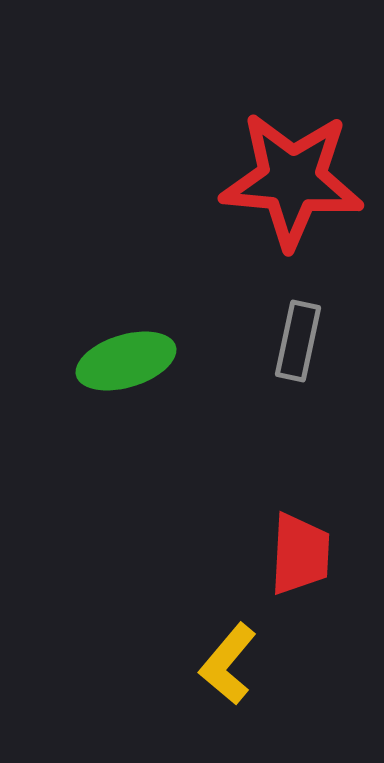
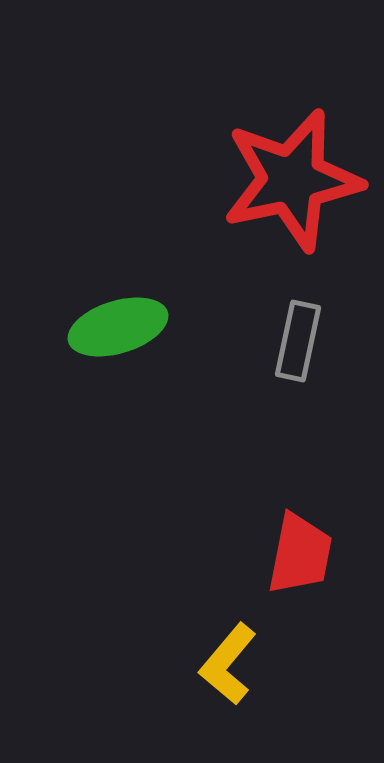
red star: rotated 17 degrees counterclockwise
green ellipse: moved 8 px left, 34 px up
red trapezoid: rotated 8 degrees clockwise
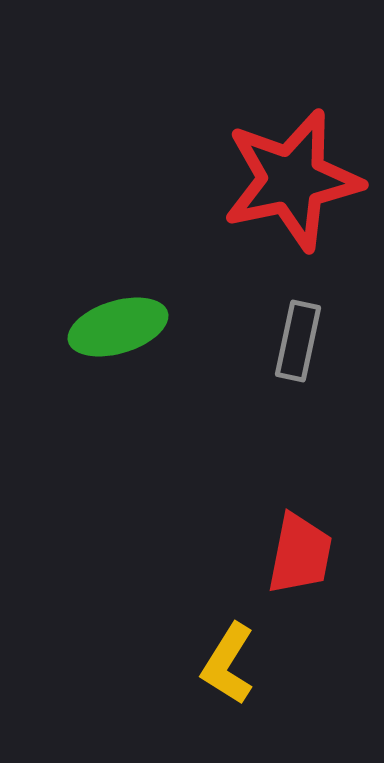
yellow L-shape: rotated 8 degrees counterclockwise
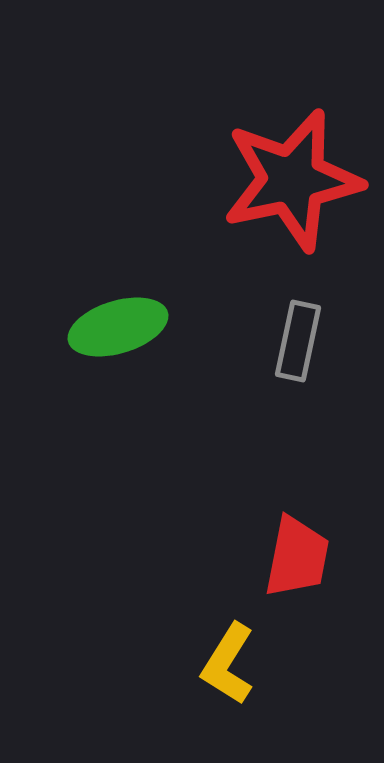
red trapezoid: moved 3 px left, 3 px down
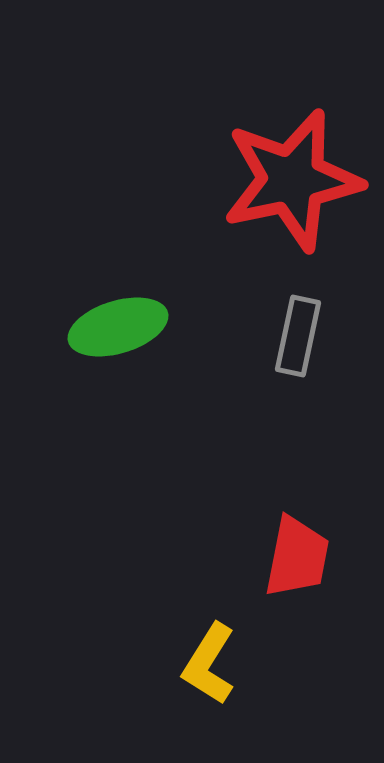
gray rectangle: moved 5 px up
yellow L-shape: moved 19 px left
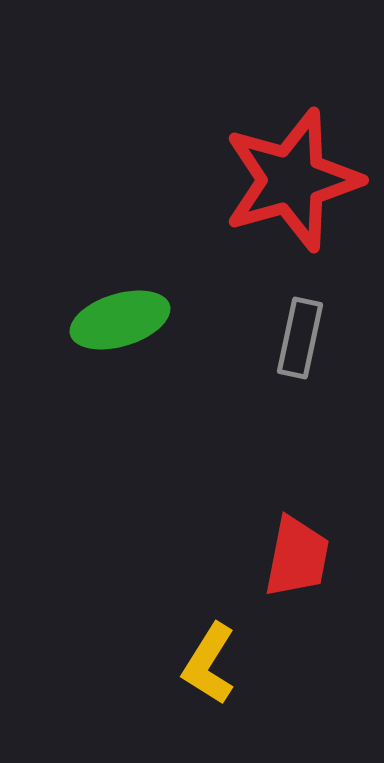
red star: rotated 4 degrees counterclockwise
green ellipse: moved 2 px right, 7 px up
gray rectangle: moved 2 px right, 2 px down
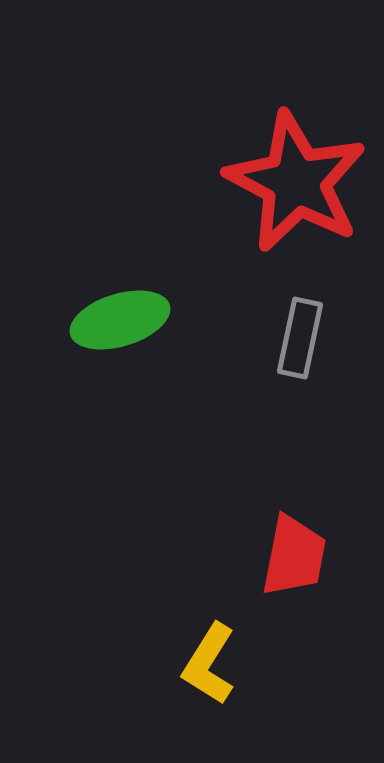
red star: moved 4 px right, 2 px down; rotated 28 degrees counterclockwise
red trapezoid: moved 3 px left, 1 px up
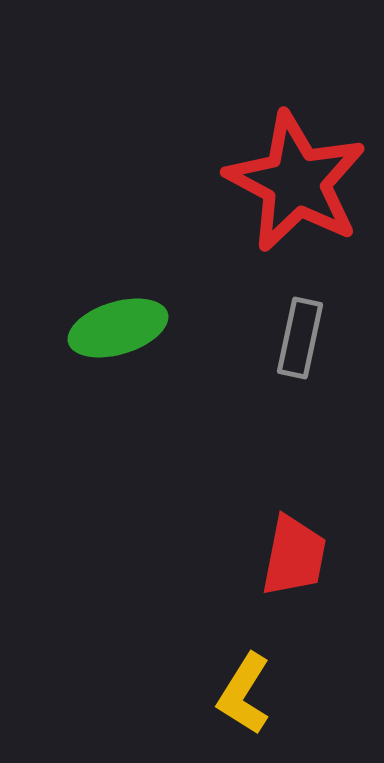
green ellipse: moved 2 px left, 8 px down
yellow L-shape: moved 35 px right, 30 px down
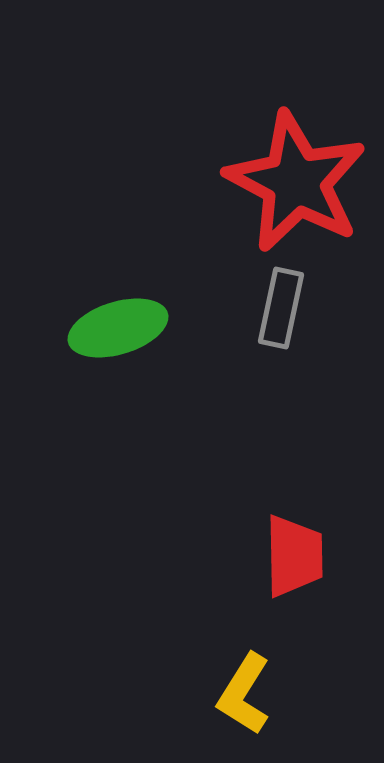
gray rectangle: moved 19 px left, 30 px up
red trapezoid: rotated 12 degrees counterclockwise
